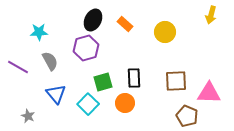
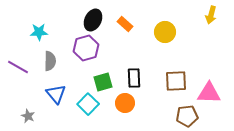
gray semicircle: rotated 30 degrees clockwise
brown pentagon: rotated 30 degrees counterclockwise
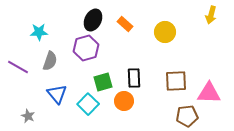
gray semicircle: rotated 18 degrees clockwise
blue triangle: moved 1 px right
orange circle: moved 1 px left, 2 px up
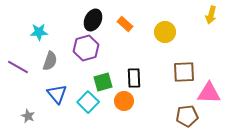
brown square: moved 8 px right, 9 px up
cyan square: moved 2 px up
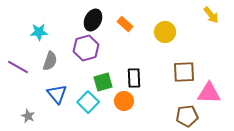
yellow arrow: rotated 54 degrees counterclockwise
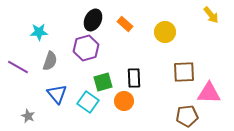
cyan square: rotated 10 degrees counterclockwise
